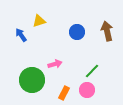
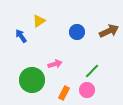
yellow triangle: rotated 16 degrees counterclockwise
brown arrow: moved 2 px right; rotated 78 degrees clockwise
blue arrow: moved 1 px down
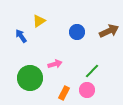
green circle: moved 2 px left, 2 px up
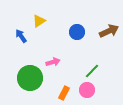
pink arrow: moved 2 px left, 2 px up
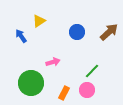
brown arrow: moved 1 px down; rotated 18 degrees counterclockwise
green circle: moved 1 px right, 5 px down
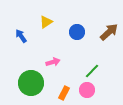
yellow triangle: moved 7 px right, 1 px down
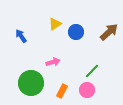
yellow triangle: moved 9 px right, 2 px down
blue circle: moved 1 px left
orange rectangle: moved 2 px left, 2 px up
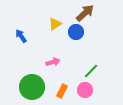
brown arrow: moved 24 px left, 19 px up
green line: moved 1 px left
green circle: moved 1 px right, 4 px down
pink circle: moved 2 px left
